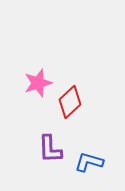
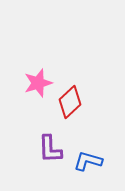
blue L-shape: moved 1 px left, 1 px up
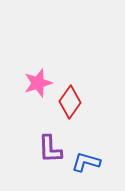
red diamond: rotated 12 degrees counterclockwise
blue L-shape: moved 2 px left, 1 px down
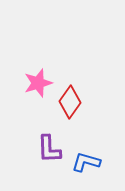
purple L-shape: moved 1 px left
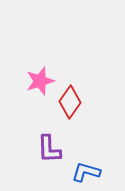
pink star: moved 2 px right, 2 px up
blue L-shape: moved 10 px down
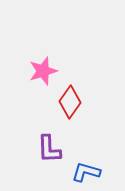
pink star: moved 3 px right, 10 px up
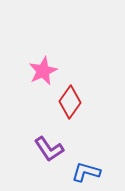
pink star: rotated 8 degrees counterclockwise
purple L-shape: rotated 32 degrees counterclockwise
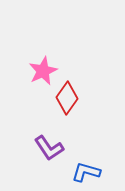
red diamond: moved 3 px left, 4 px up
purple L-shape: moved 1 px up
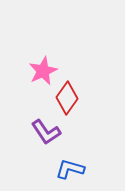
purple L-shape: moved 3 px left, 16 px up
blue L-shape: moved 16 px left, 3 px up
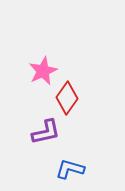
purple L-shape: rotated 68 degrees counterclockwise
